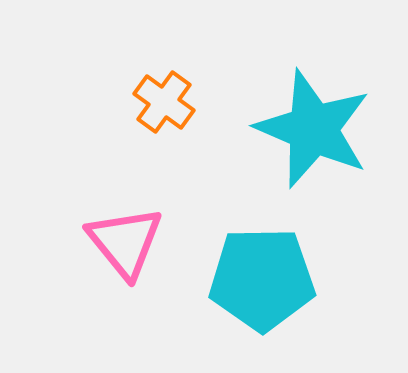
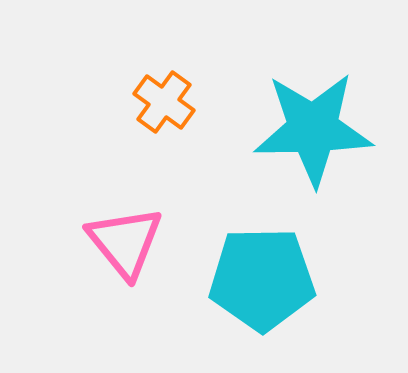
cyan star: rotated 24 degrees counterclockwise
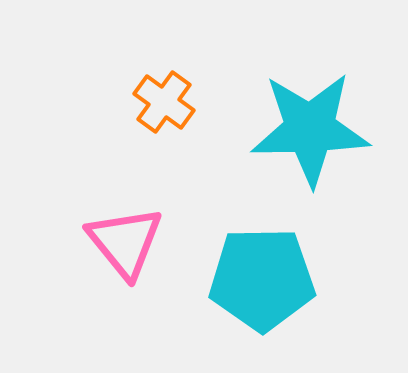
cyan star: moved 3 px left
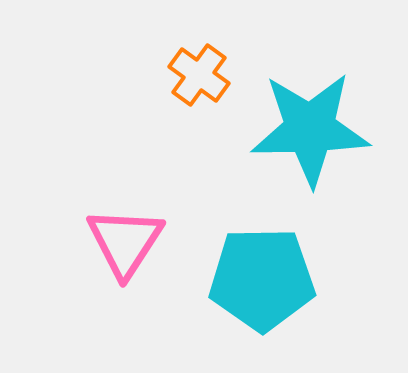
orange cross: moved 35 px right, 27 px up
pink triangle: rotated 12 degrees clockwise
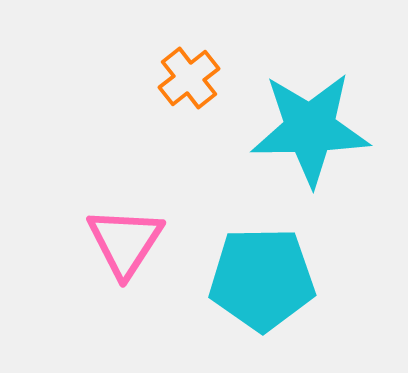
orange cross: moved 10 px left, 3 px down; rotated 16 degrees clockwise
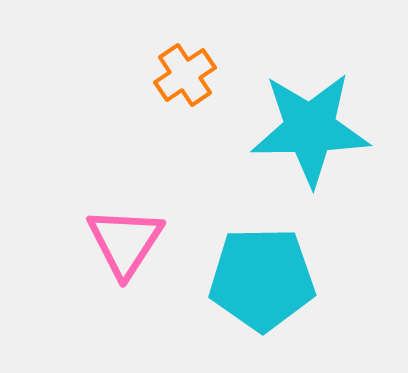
orange cross: moved 4 px left, 3 px up; rotated 4 degrees clockwise
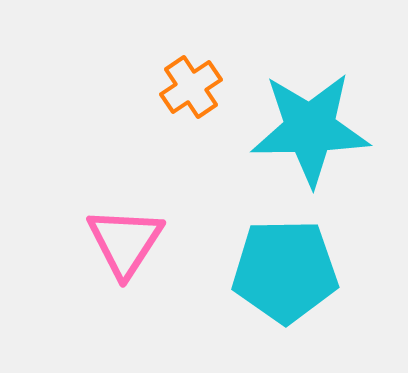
orange cross: moved 6 px right, 12 px down
cyan pentagon: moved 23 px right, 8 px up
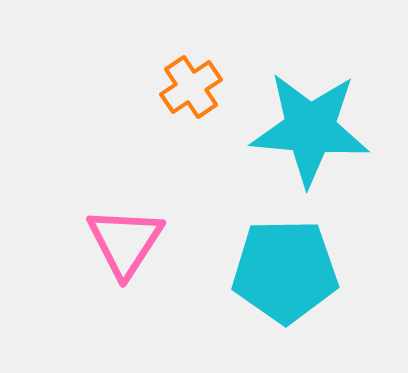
cyan star: rotated 6 degrees clockwise
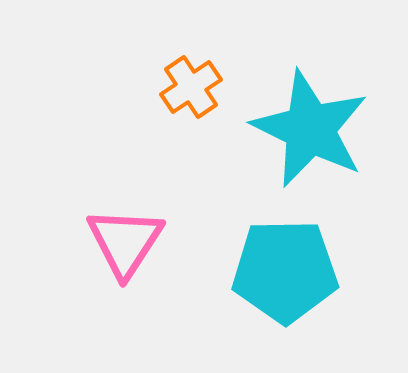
cyan star: rotated 21 degrees clockwise
